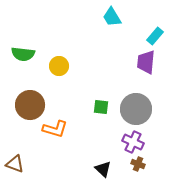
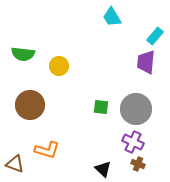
orange L-shape: moved 8 px left, 21 px down
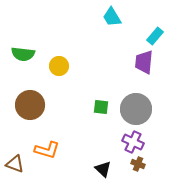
purple trapezoid: moved 2 px left
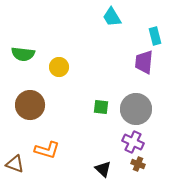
cyan rectangle: rotated 54 degrees counterclockwise
yellow circle: moved 1 px down
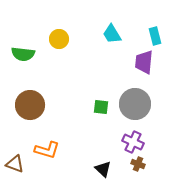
cyan trapezoid: moved 17 px down
yellow circle: moved 28 px up
gray circle: moved 1 px left, 5 px up
